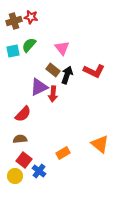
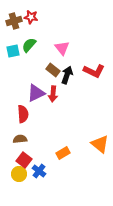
purple triangle: moved 3 px left, 6 px down
red semicircle: rotated 48 degrees counterclockwise
yellow circle: moved 4 px right, 2 px up
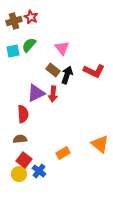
red star: rotated 16 degrees clockwise
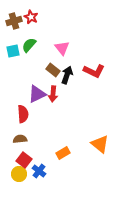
purple triangle: moved 1 px right, 1 px down
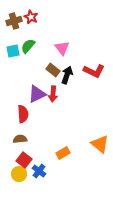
green semicircle: moved 1 px left, 1 px down
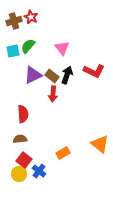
brown rectangle: moved 1 px left, 6 px down
purple triangle: moved 4 px left, 19 px up
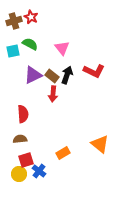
green semicircle: moved 2 px right, 2 px up; rotated 77 degrees clockwise
red square: moved 2 px right; rotated 35 degrees clockwise
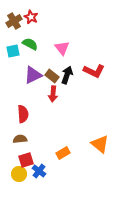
brown cross: rotated 14 degrees counterclockwise
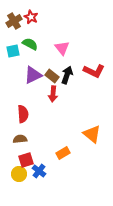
orange triangle: moved 8 px left, 10 px up
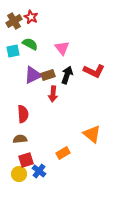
brown rectangle: moved 4 px left, 1 px up; rotated 56 degrees counterclockwise
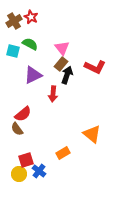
cyan square: rotated 24 degrees clockwise
red L-shape: moved 1 px right, 4 px up
brown rectangle: moved 13 px right, 11 px up; rotated 32 degrees counterclockwise
red semicircle: rotated 54 degrees clockwise
brown semicircle: moved 3 px left, 10 px up; rotated 120 degrees counterclockwise
